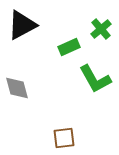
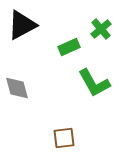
green L-shape: moved 1 px left, 4 px down
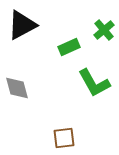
green cross: moved 3 px right, 1 px down
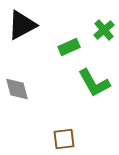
gray diamond: moved 1 px down
brown square: moved 1 px down
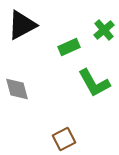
brown square: rotated 20 degrees counterclockwise
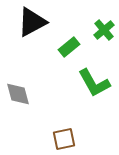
black triangle: moved 10 px right, 3 px up
green rectangle: rotated 15 degrees counterclockwise
gray diamond: moved 1 px right, 5 px down
brown square: rotated 15 degrees clockwise
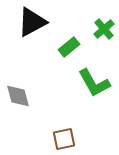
green cross: moved 1 px up
gray diamond: moved 2 px down
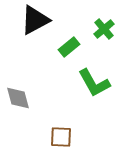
black triangle: moved 3 px right, 2 px up
gray diamond: moved 2 px down
brown square: moved 3 px left, 2 px up; rotated 15 degrees clockwise
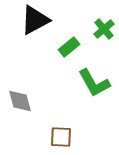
gray diamond: moved 2 px right, 3 px down
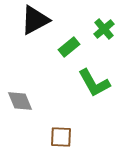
gray diamond: rotated 8 degrees counterclockwise
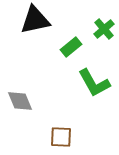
black triangle: rotated 16 degrees clockwise
green rectangle: moved 2 px right
